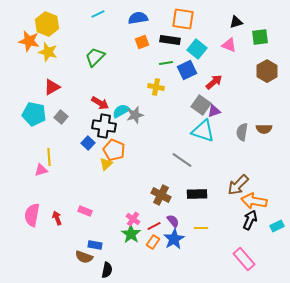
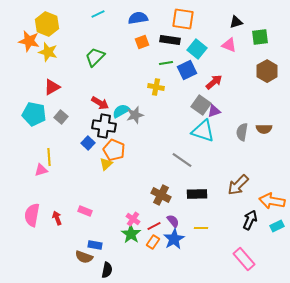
orange arrow at (254, 201): moved 18 px right
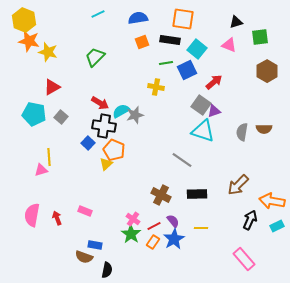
yellow hexagon at (47, 24): moved 23 px left, 4 px up
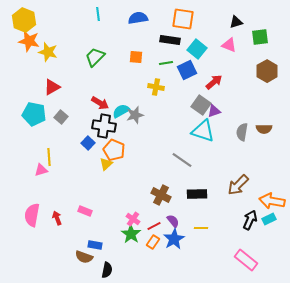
cyan line at (98, 14): rotated 72 degrees counterclockwise
orange square at (142, 42): moved 6 px left, 15 px down; rotated 24 degrees clockwise
cyan rectangle at (277, 226): moved 8 px left, 7 px up
pink rectangle at (244, 259): moved 2 px right, 1 px down; rotated 10 degrees counterclockwise
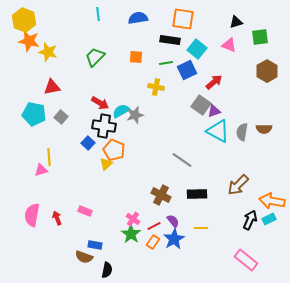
red triangle at (52, 87): rotated 18 degrees clockwise
cyan triangle at (203, 131): moved 15 px right; rotated 10 degrees clockwise
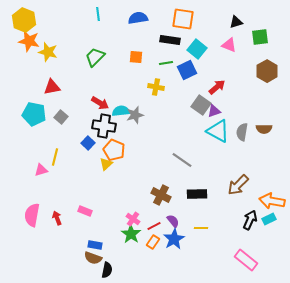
red arrow at (214, 82): moved 3 px right, 5 px down
cyan semicircle at (121, 111): rotated 24 degrees clockwise
yellow line at (49, 157): moved 6 px right; rotated 18 degrees clockwise
brown semicircle at (84, 257): moved 9 px right, 1 px down
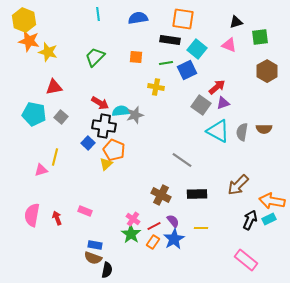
red triangle at (52, 87): moved 2 px right
purple triangle at (214, 111): moved 9 px right, 8 px up
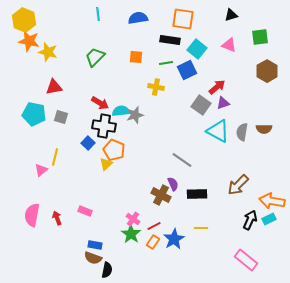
black triangle at (236, 22): moved 5 px left, 7 px up
gray square at (61, 117): rotated 24 degrees counterclockwise
pink triangle at (41, 170): rotated 24 degrees counterclockwise
purple semicircle at (173, 221): moved 37 px up; rotated 16 degrees clockwise
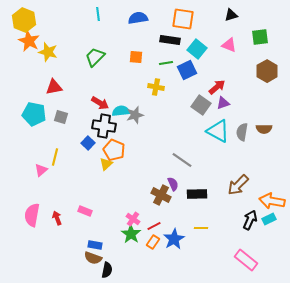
orange star at (29, 41): rotated 15 degrees clockwise
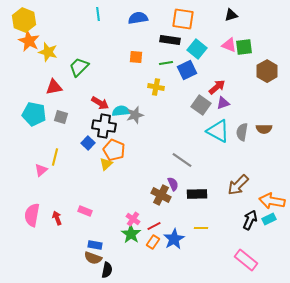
green square at (260, 37): moved 16 px left, 10 px down
green trapezoid at (95, 57): moved 16 px left, 10 px down
